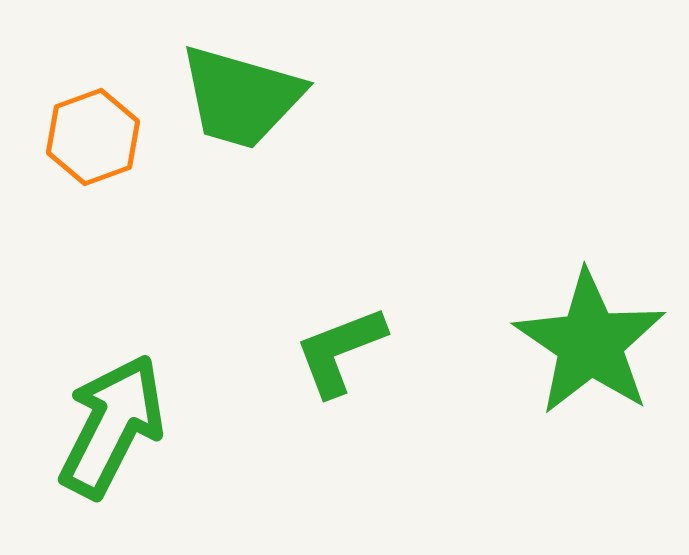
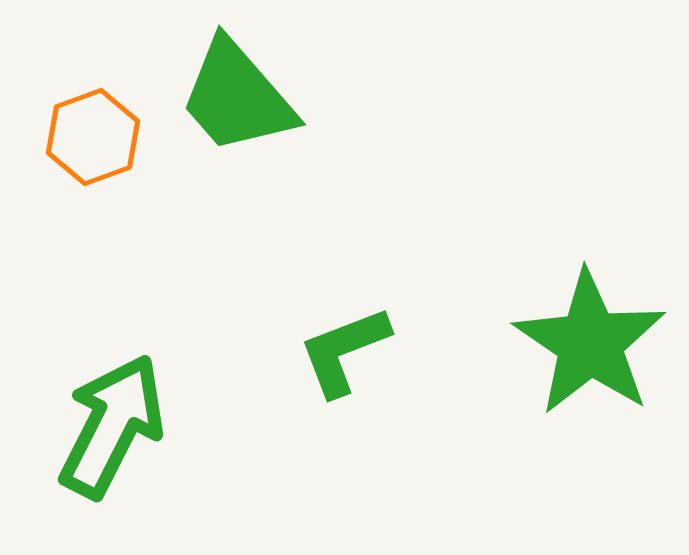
green trapezoid: moved 4 px left; rotated 33 degrees clockwise
green L-shape: moved 4 px right
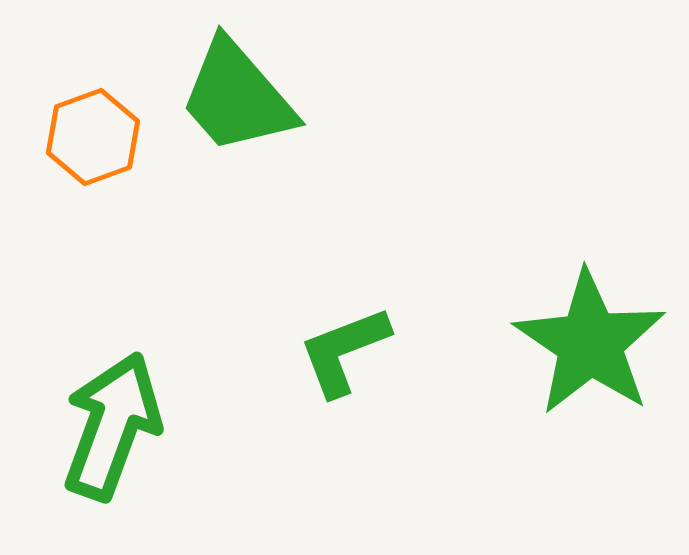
green arrow: rotated 7 degrees counterclockwise
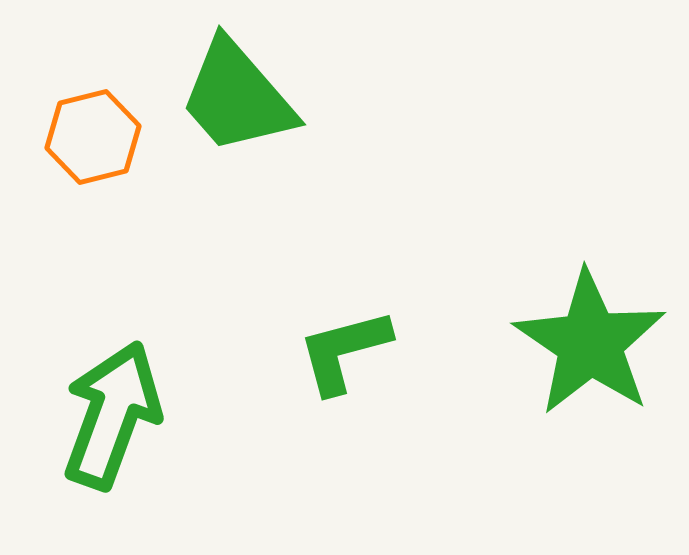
orange hexagon: rotated 6 degrees clockwise
green L-shape: rotated 6 degrees clockwise
green arrow: moved 11 px up
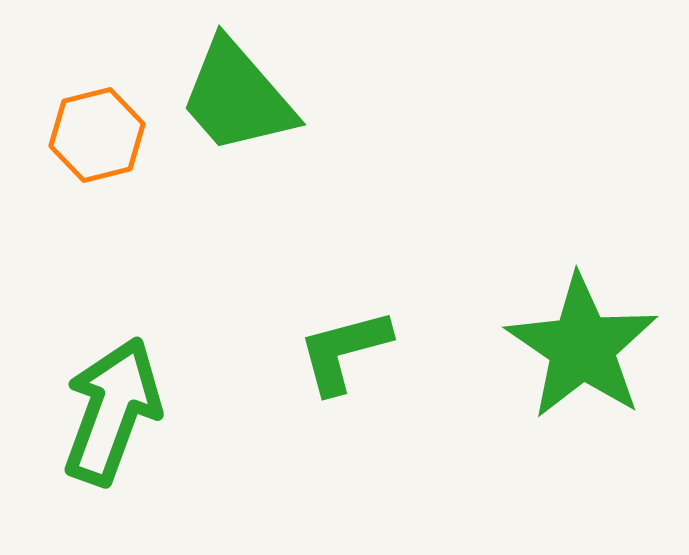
orange hexagon: moved 4 px right, 2 px up
green star: moved 8 px left, 4 px down
green arrow: moved 4 px up
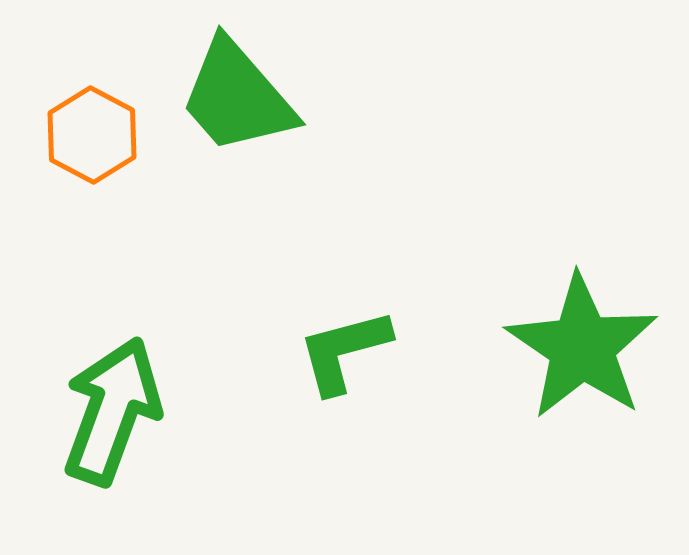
orange hexagon: moved 5 px left; rotated 18 degrees counterclockwise
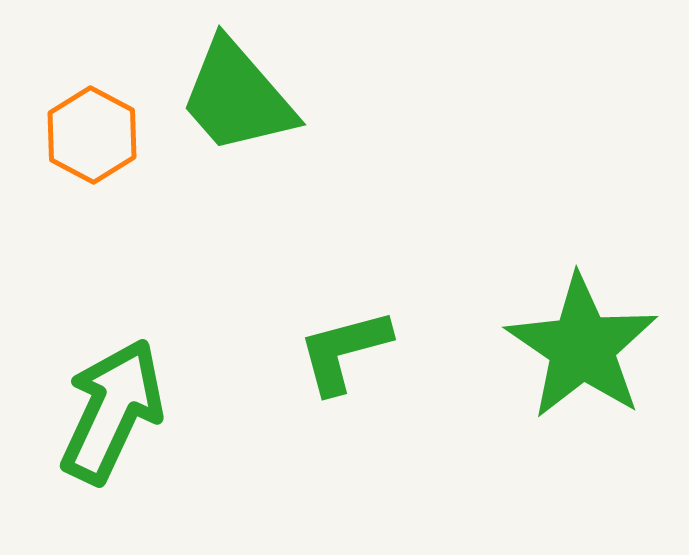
green arrow: rotated 5 degrees clockwise
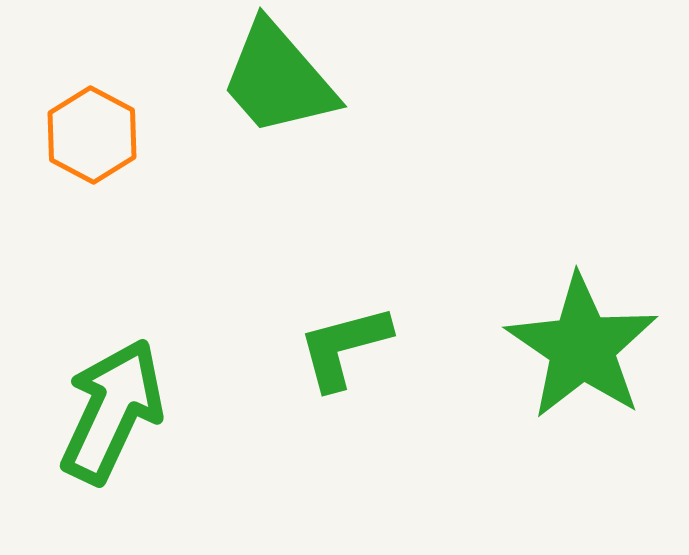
green trapezoid: moved 41 px right, 18 px up
green L-shape: moved 4 px up
